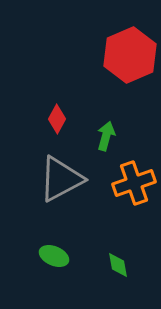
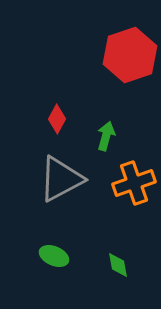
red hexagon: rotated 4 degrees clockwise
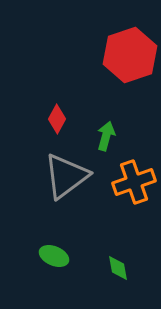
gray triangle: moved 5 px right, 3 px up; rotated 9 degrees counterclockwise
orange cross: moved 1 px up
green diamond: moved 3 px down
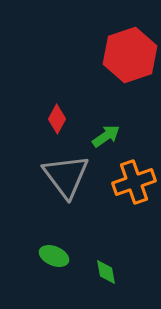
green arrow: rotated 40 degrees clockwise
gray triangle: rotated 30 degrees counterclockwise
green diamond: moved 12 px left, 4 px down
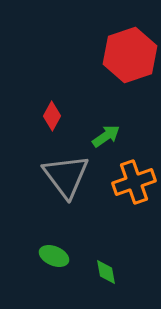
red diamond: moved 5 px left, 3 px up
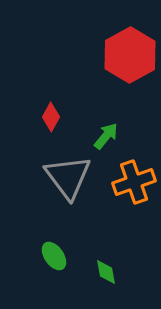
red hexagon: rotated 10 degrees counterclockwise
red diamond: moved 1 px left, 1 px down
green arrow: rotated 16 degrees counterclockwise
gray triangle: moved 2 px right, 1 px down
green ellipse: rotated 32 degrees clockwise
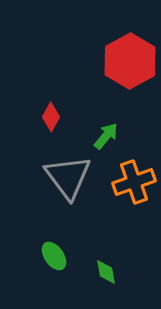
red hexagon: moved 6 px down
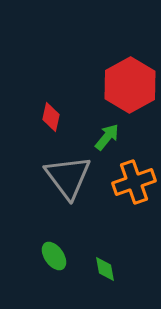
red hexagon: moved 24 px down
red diamond: rotated 16 degrees counterclockwise
green arrow: moved 1 px right, 1 px down
green diamond: moved 1 px left, 3 px up
